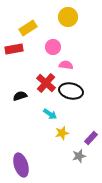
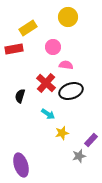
black ellipse: rotated 30 degrees counterclockwise
black semicircle: rotated 56 degrees counterclockwise
cyan arrow: moved 2 px left
purple rectangle: moved 2 px down
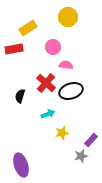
cyan arrow: rotated 56 degrees counterclockwise
gray star: moved 2 px right
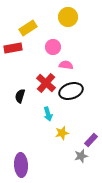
red rectangle: moved 1 px left, 1 px up
cyan arrow: rotated 96 degrees clockwise
purple ellipse: rotated 15 degrees clockwise
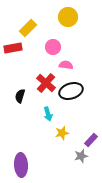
yellow rectangle: rotated 12 degrees counterclockwise
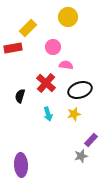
black ellipse: moved 9 px right, 1 px up
yellow star: moved 12 px right, 19 px up
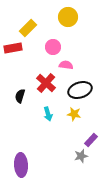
yellow star: rotated 24 degrees clockwise
